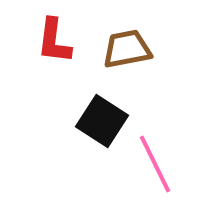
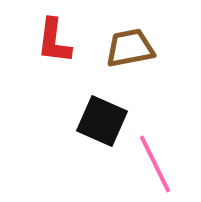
brown trapezoid: moved 3 px right, 1 px up
black square: rotated 9 degrees counterclockwise
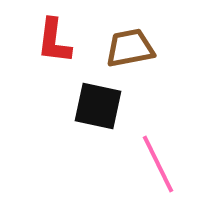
black square: moved 4 px left, 15 px up; rotated 12 degrees counterclockwise
pink line: moved 3 px right
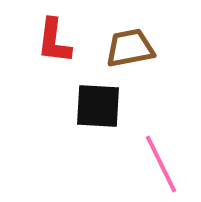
black square: rotated 9 degrees counterclockwise
pink line: moved 3 px right
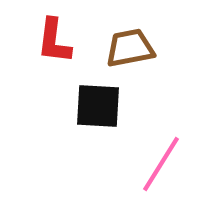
pink line: rotated 58 degrees clockwise
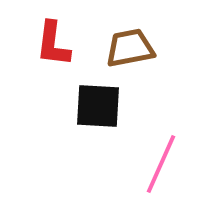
red L-shape: moved 1 px left, 3 px down
pink line: rotated 8 degrees counterclockwise
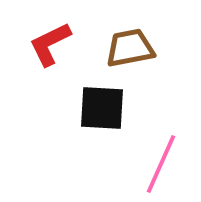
red L-shape: moved 3 px left; rotated 57 degrees clockwise
black square: moved 4 px right, 2 px down
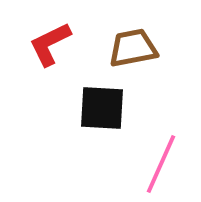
brown trapezoid: moved 3 px right
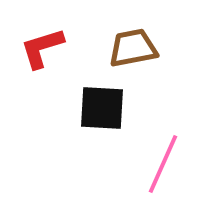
red L-shape: moved 8 px left, 4 px down; rotated 9 degrees clockwise
pink line: moved 2 px right
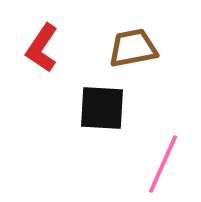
red L-shape: rotated 39 degrees counterclockwise
